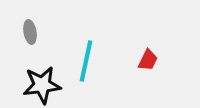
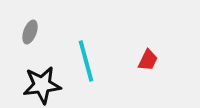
gray ellipse: rotated 30 degrees clockwise
cyan line: rotated 27 degrees counterclockwise
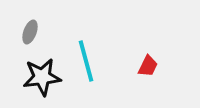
red trapezoid: moved 6 px down
black star: moved 8 px up
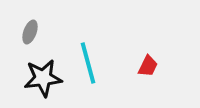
cyan line: moved 2 px right, 2 px down
black star: moved 1 px right, 1 px down
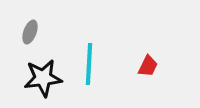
cyan line: moved 1 px right, 1 px down; rotated 18 degrees clockwise
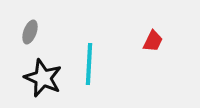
red trapezoid: moved 5 px right, 25 px up
black star: rotated 30 degrees clockwise
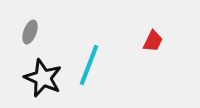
cyan line: moved 1 px down; rotated 18 degrees clockwise
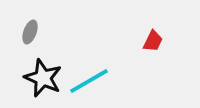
cyan line: moved 16 px down; rotated 39 degrees clockwise
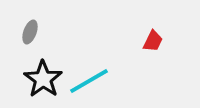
black star: moved 1 px down; rotated 12 degrees clockwise
